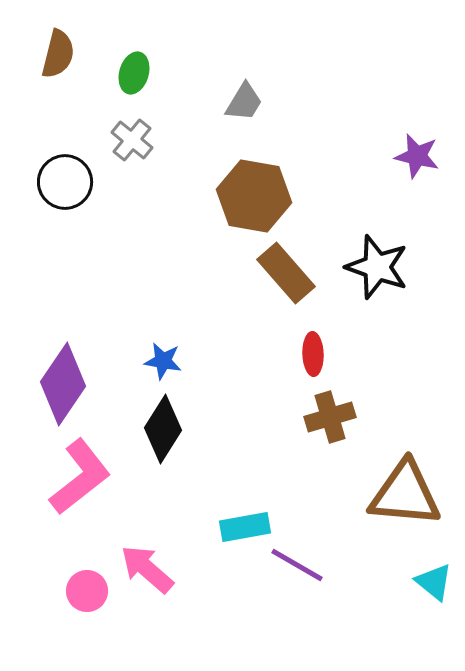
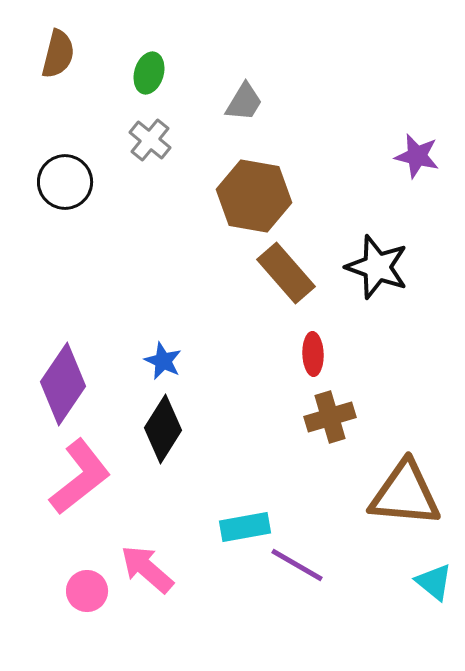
green ellipse: moved 15 px right
gray cross: moved 18 px right
blue star: rotated 15 degrees clockwise
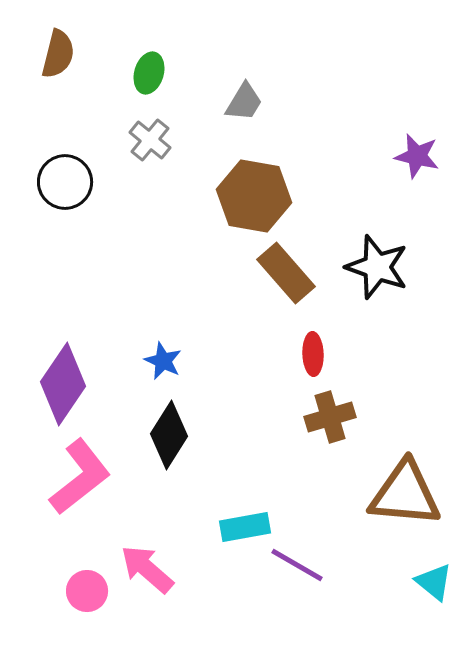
black diamond: moved 6 px right, 6 px down
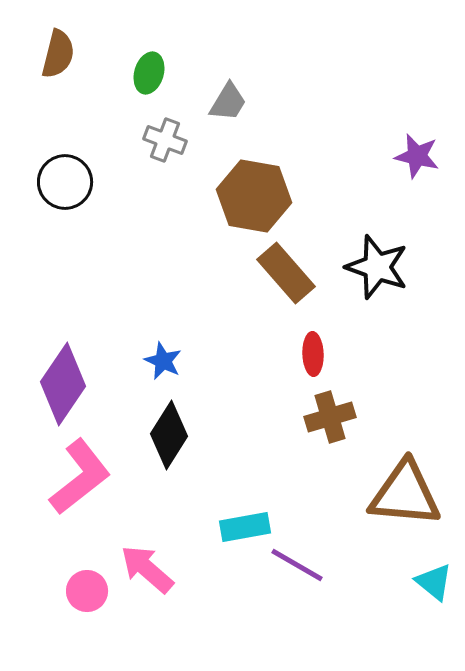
gray trapezoid: moved 16 px left
gray cross: moved 15 px right; rotated 18 degrees counterclockwise
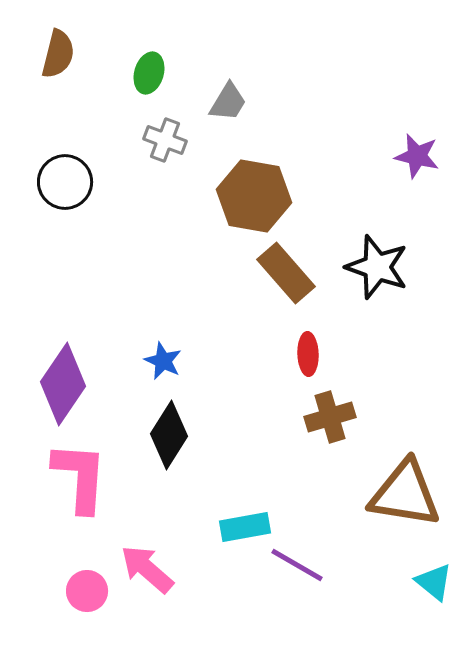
red ellipse: moved 5 px left
pink L-shape: rotated 48 degrees counterclockwise
brown triangle: rotated 4 degrees clockwise
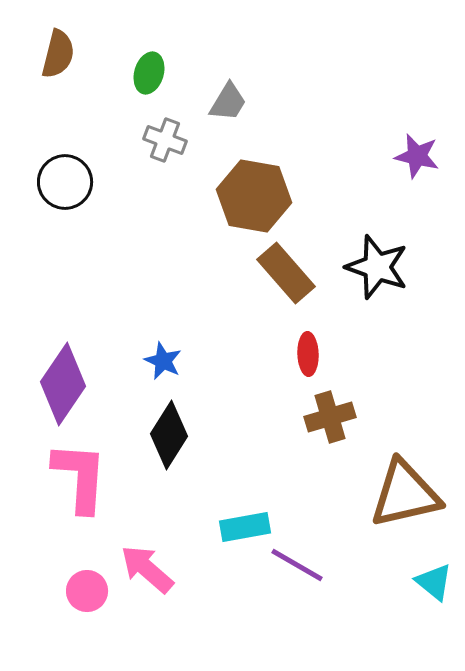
brown triangle: rotated 22 degrees counterclockwise
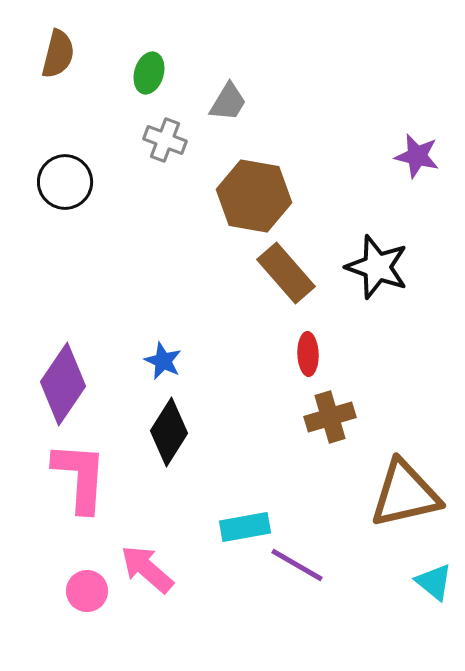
black diamond: moved 3 px up
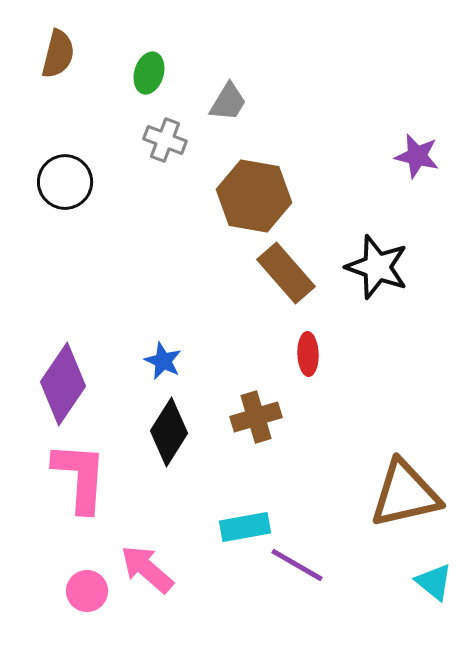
brown cross: moved 74 px left
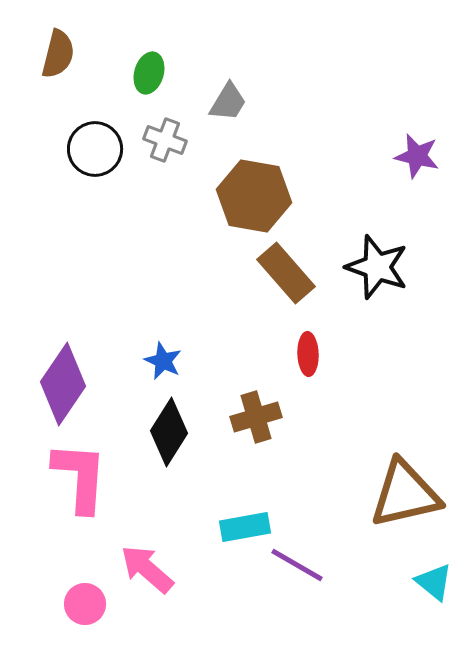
black circle: moved 30 px right, 33 px up
pink circle: moved 2 px left, 13 px down
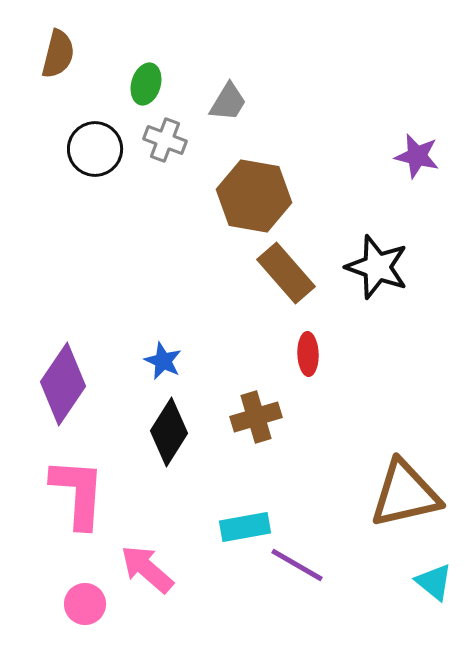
green ellipse: moved 3 px left, 11 px down
pink L-shape: moved 2 px left, 16 px down
